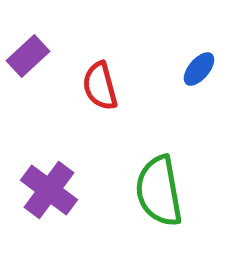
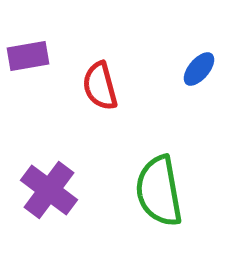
purple rectangle: rotated 33 degrees clockwise
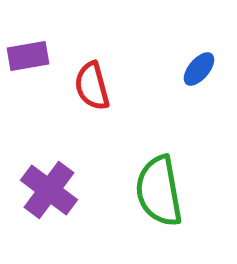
red semicircle: moved 8 px left
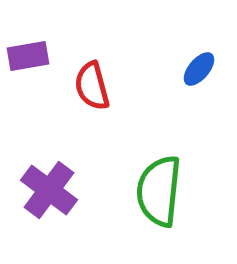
green semicircle: rotated 16 degrees clockwise
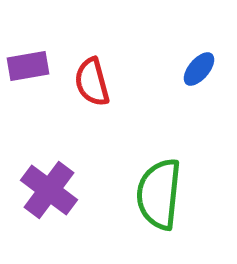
purple rectangle: moved 10 px down
red semicircle: moved 4 px up
green semicircle: moved 3 px down
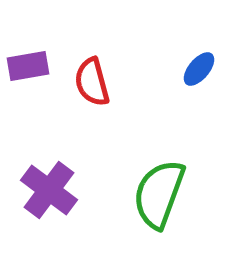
green semicircle: rotated 14 degrees clockwise
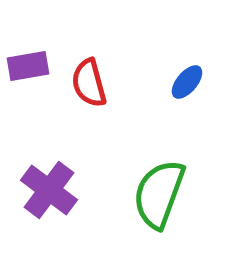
blue ellipse: moved 12 px left, 13 px down
red semicircle: moved 3 px left, 1 px down
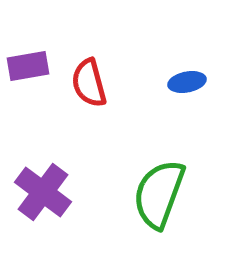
blue ellipse: rotated 39 degrees clockwise
purple cross: moved 6 px left, 2 px down
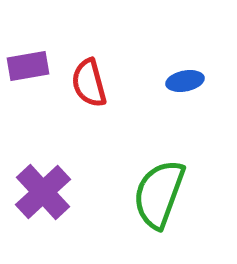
blue ellipse: moved 2 px left, 1 px up
purple cross: rotated 10 degrees clockwise
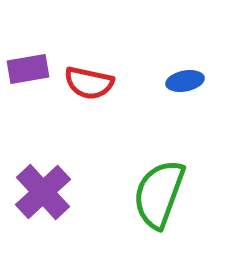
purple rectangle: moved 3 px down
red semicircle: rotated 63 degrees counterclockwise
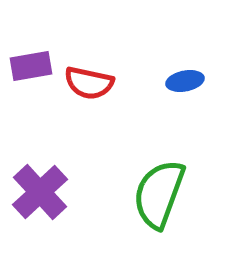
purple rectangle: moved 3 px right, 3 px up
purple cross: moved 3 px left
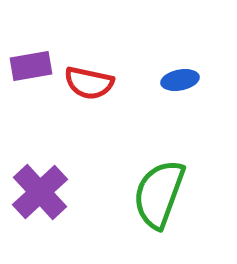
blue ellipse: moved 5 px left, 1 px up
